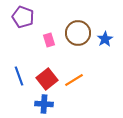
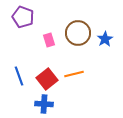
orange line: moved 6 px up; rotated 18 degrees clockwise
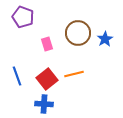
pink rectangle: moved 2 px left, 4 px down
blue line: moved 2 px left
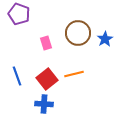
purple pentagon: moved 4 px left, 3 px up
pink rectangle: moved 1 px left, 1 px up
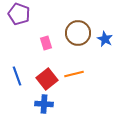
blue star: rotated 14 degrees counterclockwise
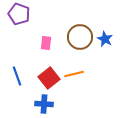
brown circle: moved 2 px right, 4 px down
pink rectangle: rotated 24 degrees clockwise
red square: moved 2 px right, 1 px up
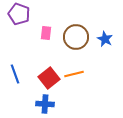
brown circle: moved 4 px left
pink rectangle: moved 10 px up
blue line: moved 2 px left, 2 px up
blue cross: moved 1 px right
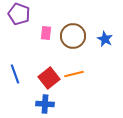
brown circle: moved 3 px left, 1 px up
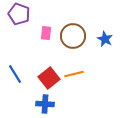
blue line: rotated 12 degrees counterclockwise
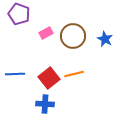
pink rectangle: rotated 56 degrees clockwise
blue line: rotated 60 degrees counterclockwise
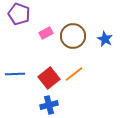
orange line: rotated 24 degrees counterclockwise
blue cross: moved 4 px right, 1 px down; rotated 18 degrees counterclockwise
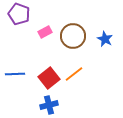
pink rectangle: moved 1 px left, 1 px up
